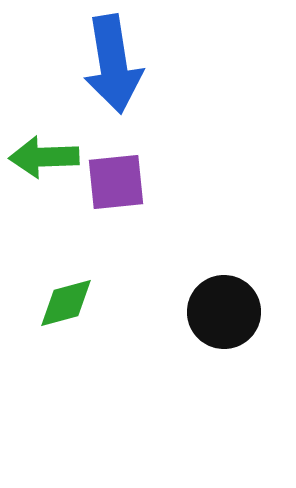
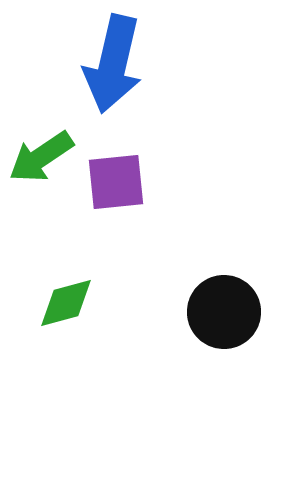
blue arrow: rotated 22 degrees clockwise
green arrow: moved 3 px left; rotated 32 degrees counterclockwise
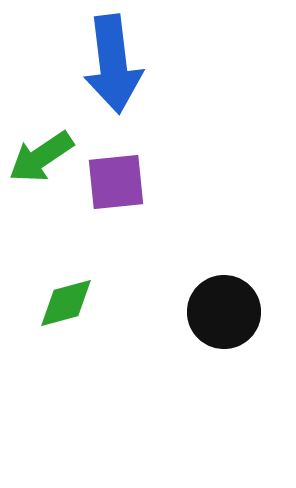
blue arrow: rotated 20 degrees counterclockwise
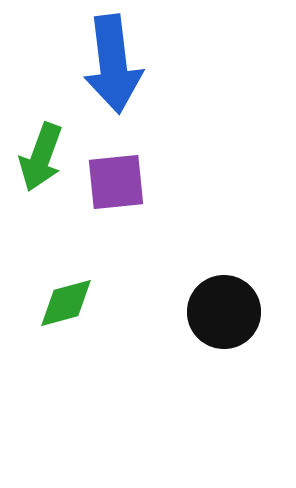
green arrow: rotated 36 degrees counterclockwise
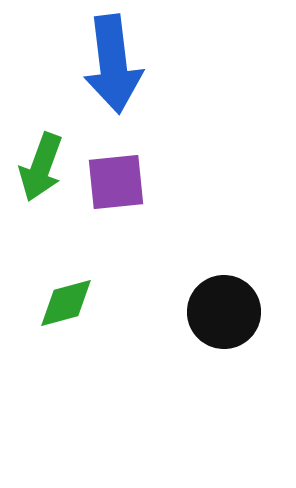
green arrow: moved 10 px down
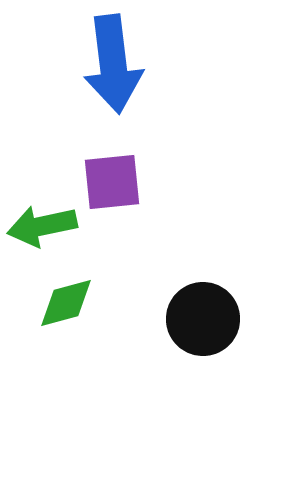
green arrow: moved 1 px right, 59 px down; rotated 58 degrees clockwise
purple square: moved 4 px left
black circle: moved 21 px left, 7 px down
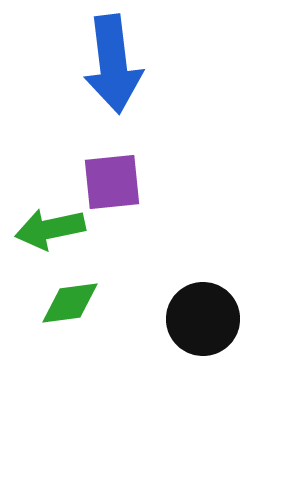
green arrow: moved 8 px right, 3 px down
green diamond: moved 4 px right; rotated 8 degrees clockwise
